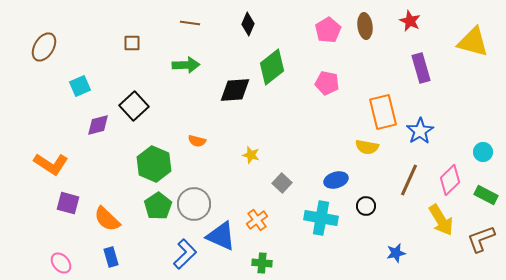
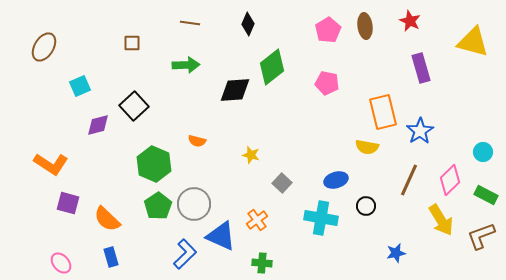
brown L-shape at (481, 239): moved 3 px up
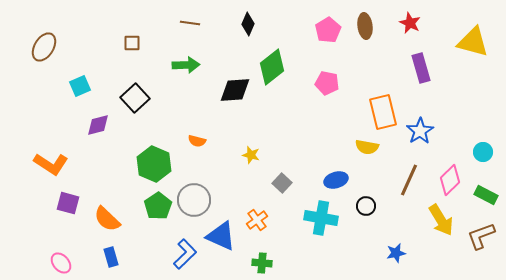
red star at (410, 21): moved 2 px down
black square at (134, 106): moved 1 px right, 8 px up
gray circle at (194, 204): moved 4 px up
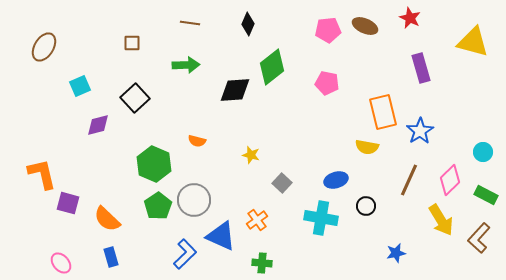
red star at (410, 23): moved 5 px up
brown ellipse at (365, 26): rotated 60 degrees counterclockwise
pink pentagon at (328, 30): rotated 25 degrees clockwise
orange L-shape at (51, 164): moved 9 px left, 10 px down; rotated 136 degrees counterclockwise
brown L-shape at (481, 236): moved 2 px left, 2 px down; rotated 28 degrees counterclockwise
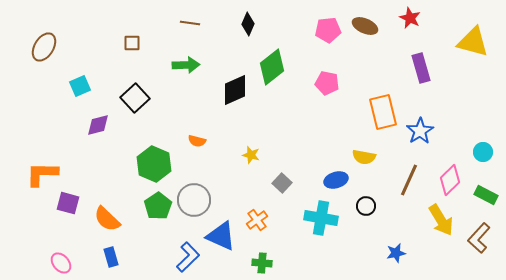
black diamond at (235, 90): rotated 20 degrees counterclockwise
yellow semicircle at (367, 147): moved 3 px left, 10 px down
orange L-shape at (42, 174): rotated 76 degrees counterclockwise
blue L-shape at (185, 254): moved 3 px right, 3 px down
